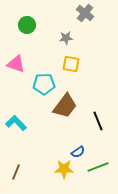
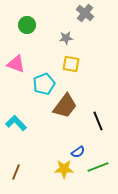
cyan pentagon: rotated 20 degrees counterclockwise
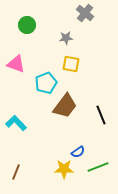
cyan pentagon: moved 2 px right, 1 px up
black line: moved 3 px right, 6 px up
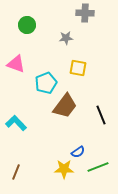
gray cross: rotated 36 degrees counterclockwise
yellow square: moved 7 px right, 4 px down
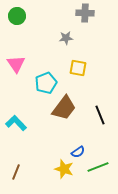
green circle: moved 10 px left, 9 px up
pink triangle: rotated 36 degrees clockwise
brown trapezoid: moved 1 px left, 2 px down
black line: moved 1 px left
yellow star: rotated 18 degrees clockwise
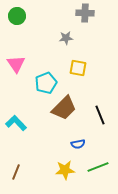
brown trapezoid: rotated 8 degrees clockwise
blue semicircle: moved 8 px up; rotated 24 degrees clockwise
yellow star: moved 1 px right, 1 px down; rotated 24 degrees counterclockwise
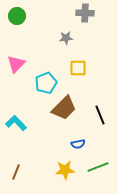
pink triangle: rotated 18 degrees clockwise
yellow square: rotated 12 degrees counterclockwise
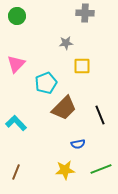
gray star: moved 5 px down
yellow square: moved 4 px right, 2 px up
green line: moved 3 px right, 2 px down
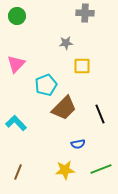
cyan pentagon: moved 2 px down
black line: moved 1 px up
brown line: moved 2 px right
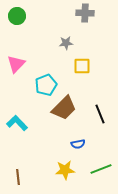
cyan L-shape: moved 1 px right
brown line: moved 5 px down; rotated 28 degrees counterclockwise
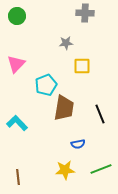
brown trapezoid: rotated 36 degrees counterclockwise
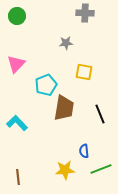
yellow square: moved 2 px right, 6 px down; rotated 12 degrees clockwise
blue semicircle: moved 6 px right, 7 px down; rotated 96 degrees clockwise
